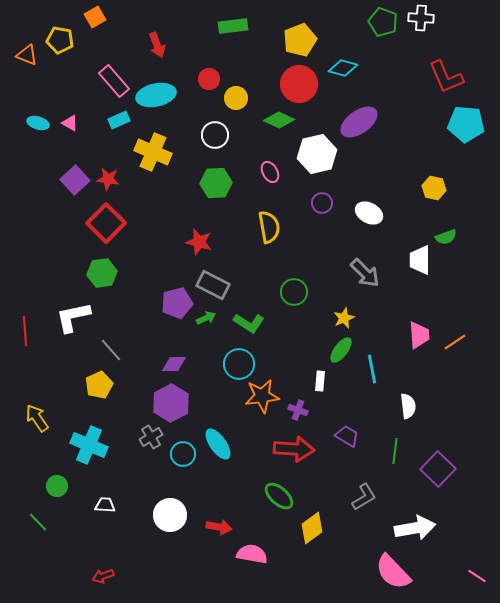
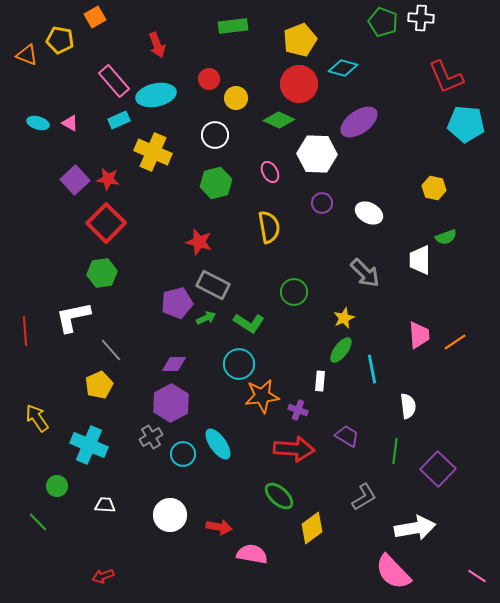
white hexagon at (317, 154): rotated 15 degrees clockwise
green hexagon at (216, 183): rotated 12 degrees counterclockwise
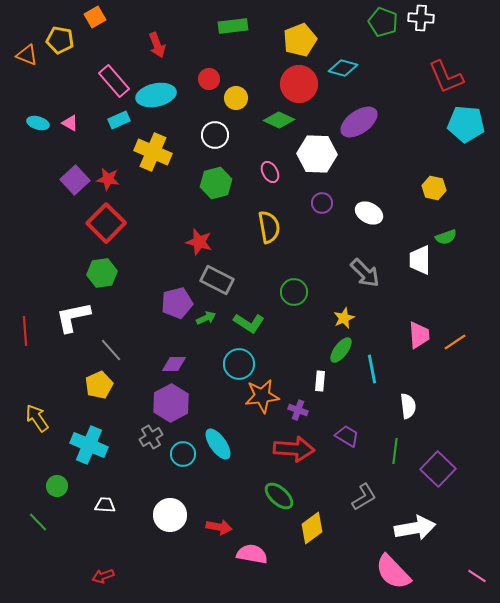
gray rectangle at (213, 285): moved 4 px right, 5 px up
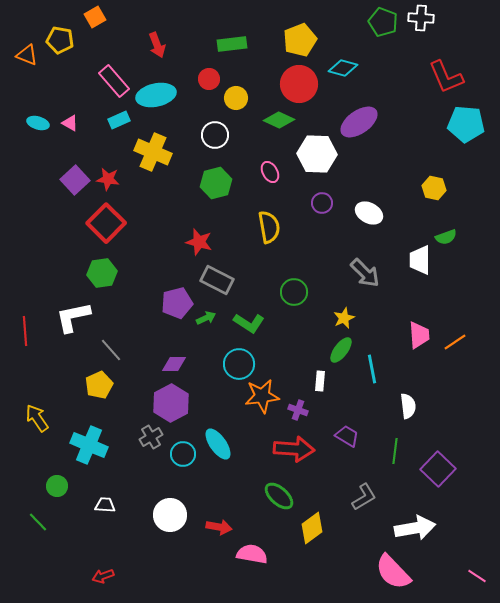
green rectangle at (233, 26): moved 1 px left, 18 px down
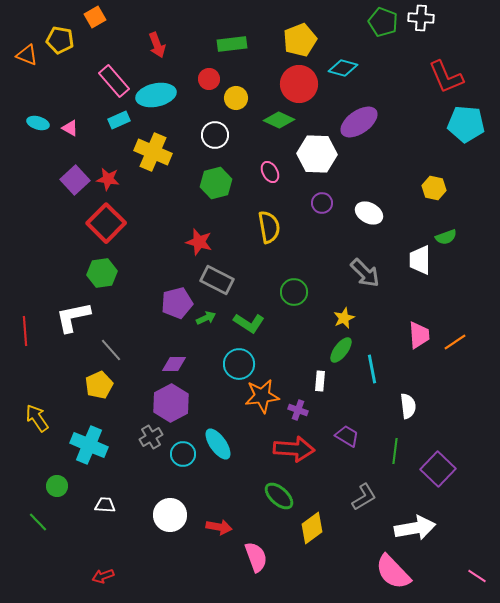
pink triangle at (70, 123): moved 5 px down
pink semicircle at (252, 554): moved 4 px right, 3 px down; rotated 60 degrees clockwise
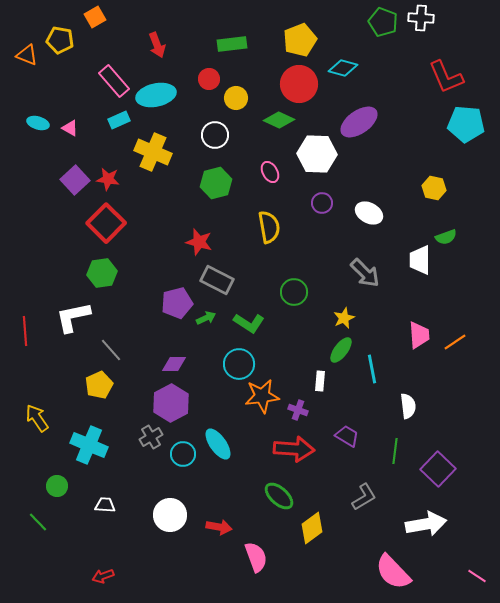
white arrow at (415, 528): moved 11 px right, 4 px up
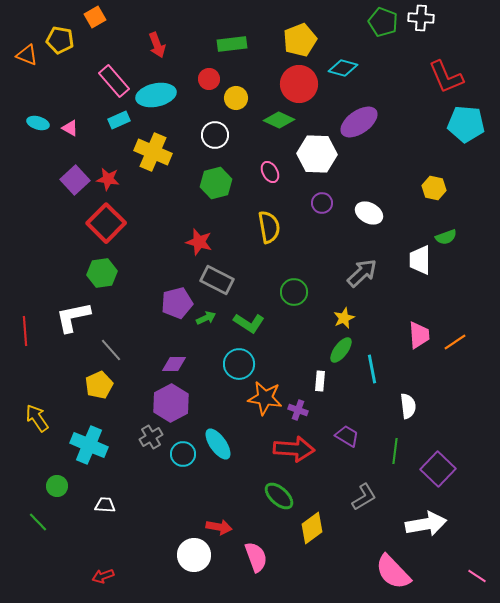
gray arrow at (365, 273): moved 3 px left; rotated 88 degrees counterclockwise
orange star at (262, 396): moved 3 px right, 2 px down; rotated 16 degrees clockwise
white circle at (170, 515): moved 24 px right, 40 px down
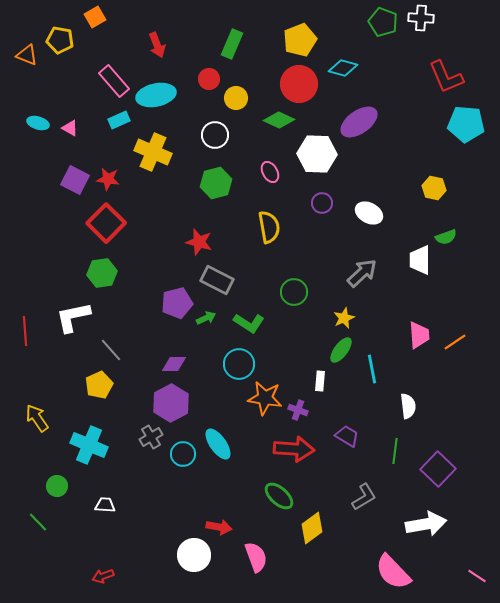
green rectangle at (232, 44): rotated 60 degrees counterclockwise
purple square at (75, 180): rotated 20 degrees counterclockwise
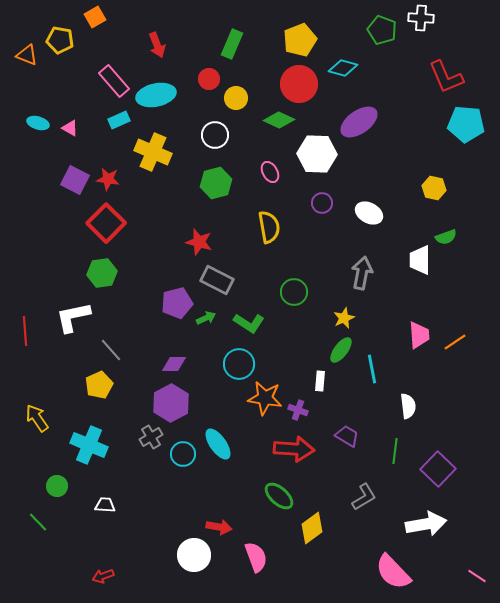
green pentagon at (383, 22): moved 1 px left, 8 px down
gray arrow at (362, 273): rotated 36 degrees counterclockwise
